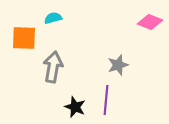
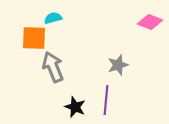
orange square: moved 10 px right
gray arrow: rotated 32 degrees counterclockwise
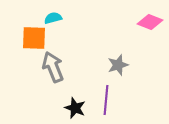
black star: moved 1 px down
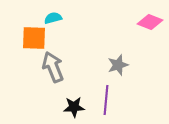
black star: moved 1 px left, 1 px up; rotated 25 degrees counterclockwise
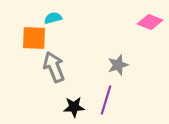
gray arrow: moved 1 px right
purple line: rotated 12 degrees clockwise
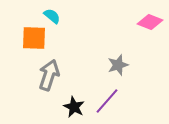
cyan semicircle: moved 1 px left, 2 px up; rotated 54 degrees clockwise
gray arrow: moved 5 px left, 8 px down; rotated 40 degrees clockwise
purple line: moved 1 px right, 1 px down; rotated 24 degrees clockwise
black star: rotated 30 degrees clockwise
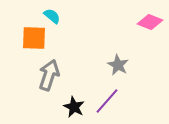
gray star: rotated 25 degrees counterclockwise
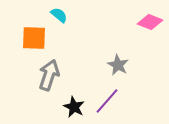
cyan semicircle: moved 7 px right, 1 px up
